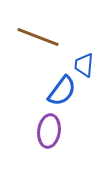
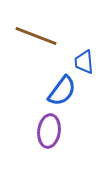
brown line: moved 2 px left, 1 px up
blue trapezoid: moved 3 px up; rotated 10 degrees counterclockwise
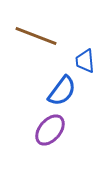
blue trapezoid: moved 1 px right, 1 px up
purple ellipse: moved 1 px right, 1 px up; rotated 32 degrees clockwise
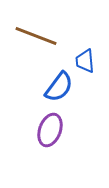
blue semicircle: moved 3 px left, 4 px up
purple ellipse: rotated 20 degrees counterclockwise
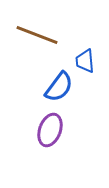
brown line: moved 1 px right, 1 px up
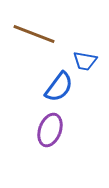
brown line: moved 3 px left, 1 px up
blue trapezoid: rotated 75 degrees counterclockwise
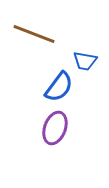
purple ellipse: moved 5 px right, 2 px up
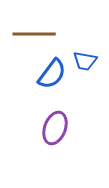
brown line: rotated 21 degrees counterclockwise
blue semicircle: moved 7 px left, 13 px up
